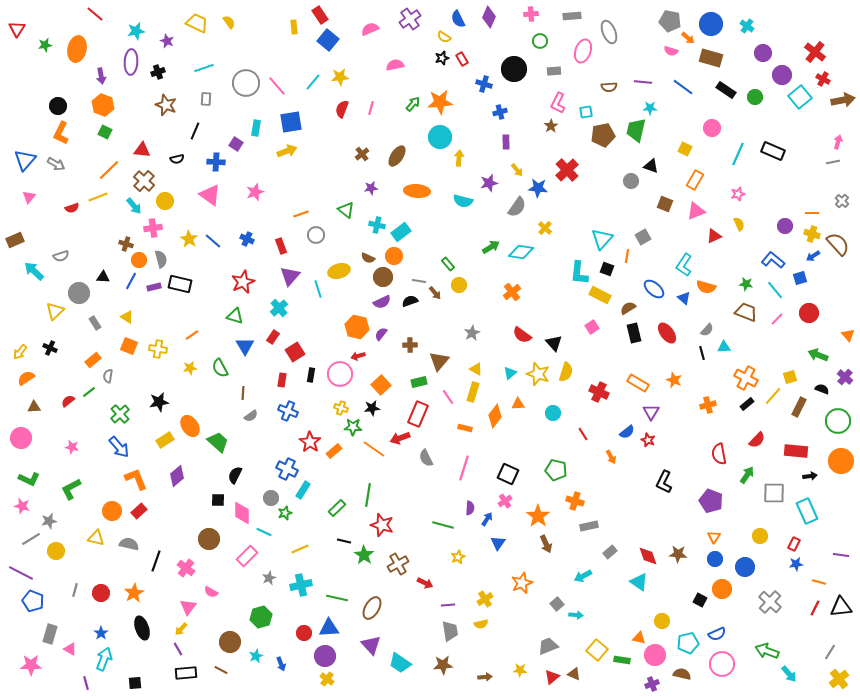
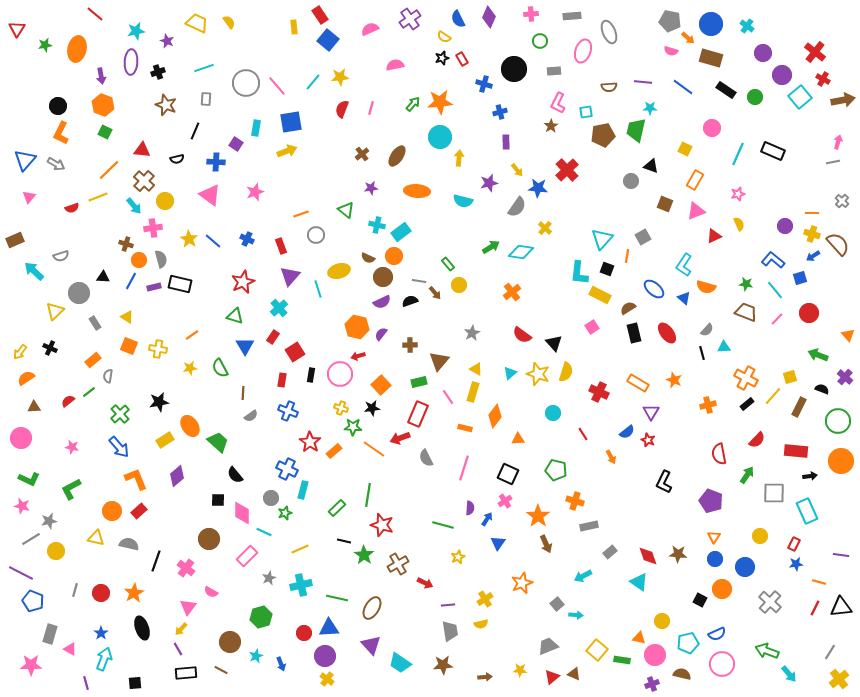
orange triangle at (518, 404): moved 35 px down
black semicircle at (235, 475): rotated 66 degrees counterclockwise
cyan rectangle at (303, 490): rotated 18 degrees counterclockwise
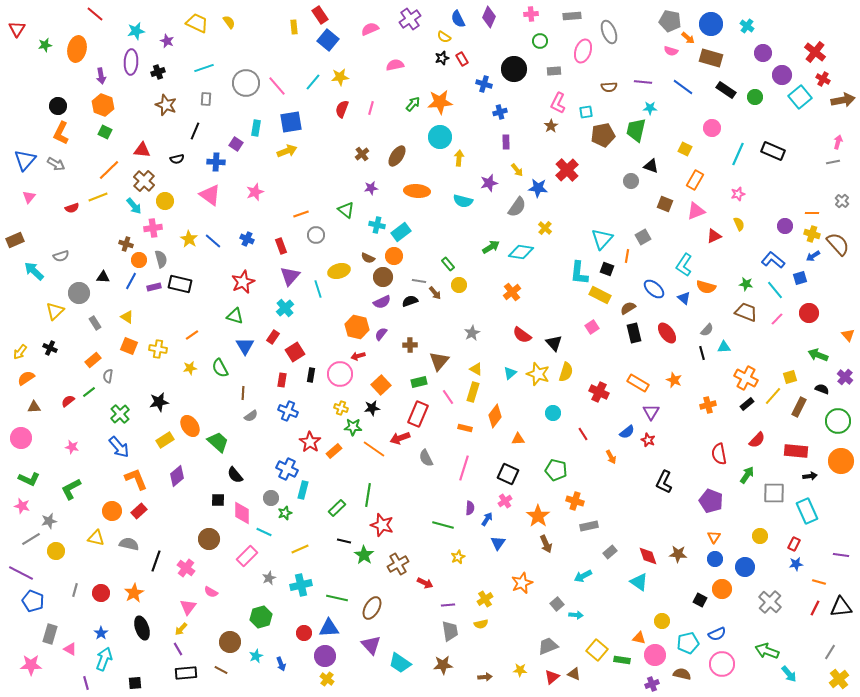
cyan cross at (279, 308): moved 6 px right
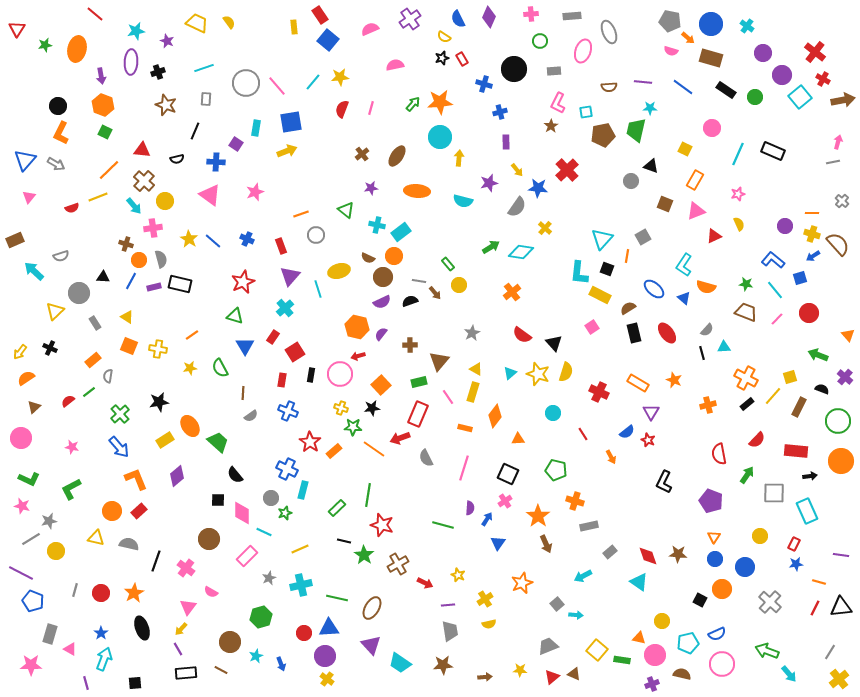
brown triangle at (34, 407): rotated 40 degrees counterclockwise
yellow star at (458, 557): moved 18 px down; rotated 24 degrees counterclockwise
yellow semicircle at (481, 624): moved 8 px right
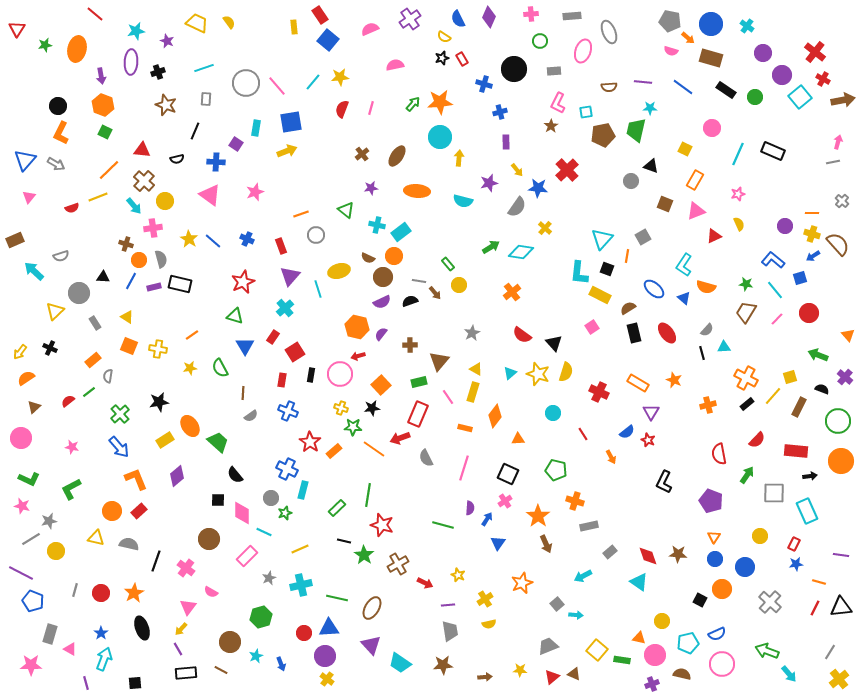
brown trapezoid at (746, 312): rotated 80 degrees counterclockwise
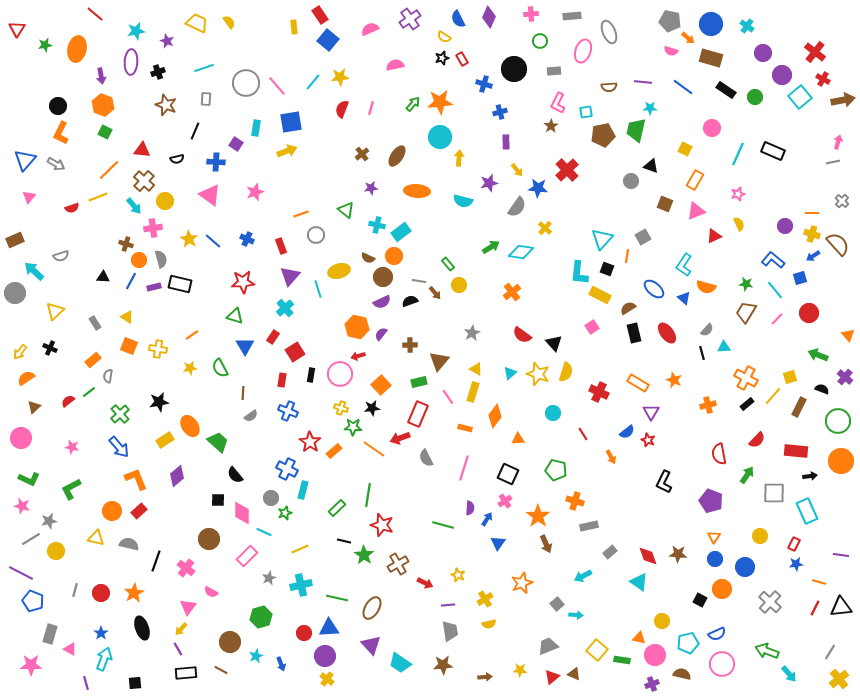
red star at (243, 282): rotated 20 degrees clockwise
gray circle at (79, 293): moved 64 px left
